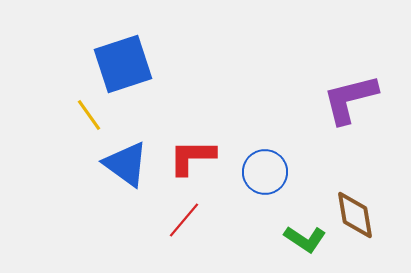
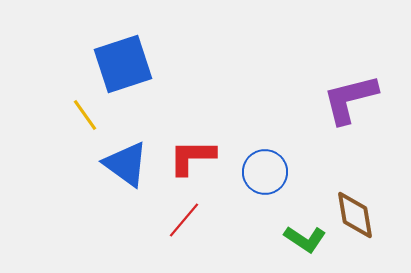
yellow line: moved 4 px left
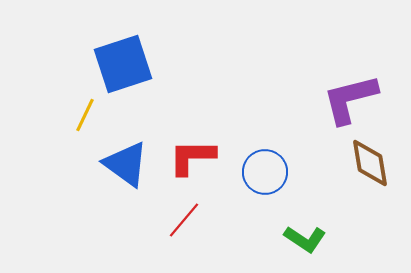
yellow line: rotated 60 degrees clockwise
brown diamond: moved 15 px right, 52 px up
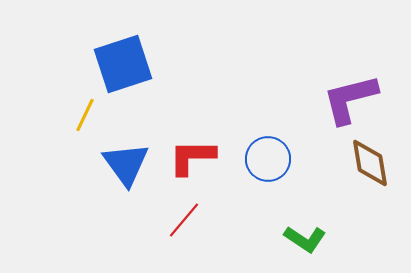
blue triangle: rotated 18 degrees clockwise
blue circle: moved 3 px right, 13 px up
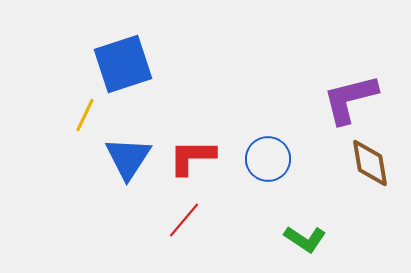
blue triangle: moved 2 px right, 6 px up; rotated 9 degrees clockwise
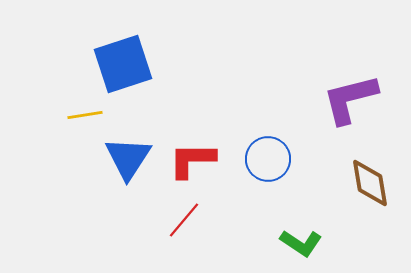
yellow line: rotated 56 degrees clockwise
red L-shape: moved 3 px down
brown diamond: moved 20 px down
green L-shape: moved 4 px left, 4 px down
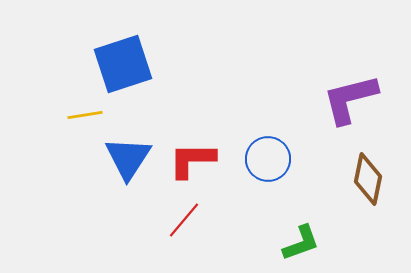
brown diamond: moved 2 px left, 4 px up; rotated 21 degrees clockwise
green L-shape: rotated 54 degrees counterclockwise
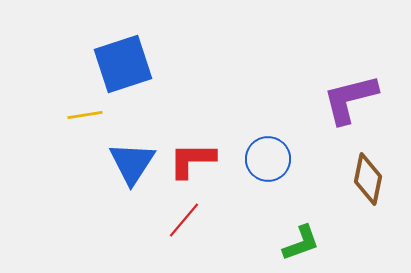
blue triangle: moved 4 px right, 5 px down
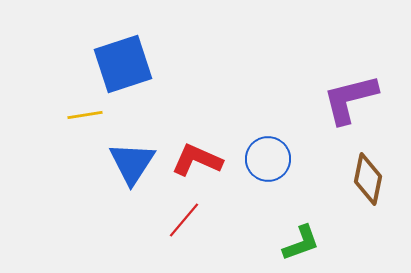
red L-shape: moved 5 px right; rotated 24 degrees clockwise
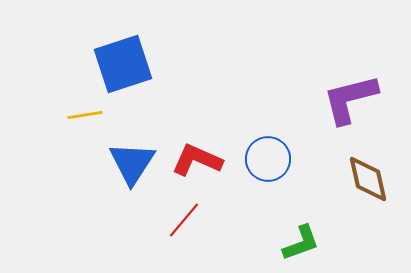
brown diamond: rotated 24 degrees counterclockwise
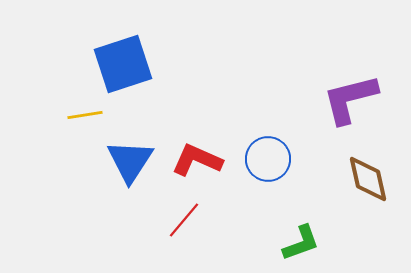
blue triangle: moved 2 px left, 2 px up
